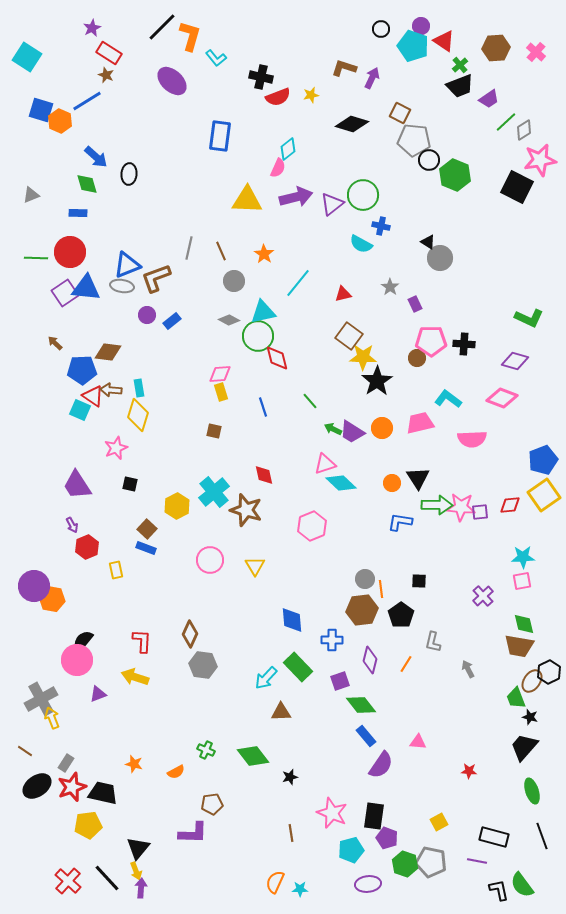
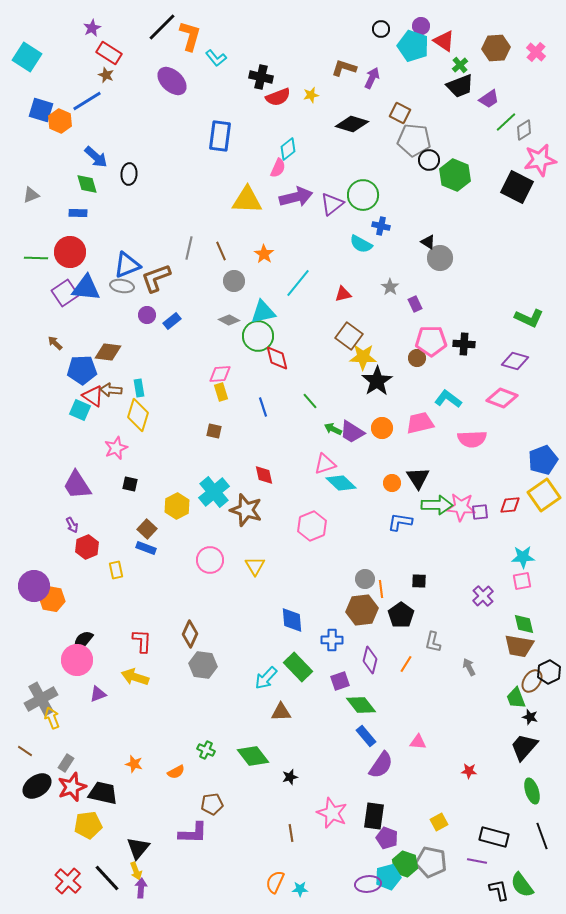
gray arrow at (468, 669): moved 1 px right, 2 px up
cyan pentagon at (351, 850): moved 37 px right, 27 px down
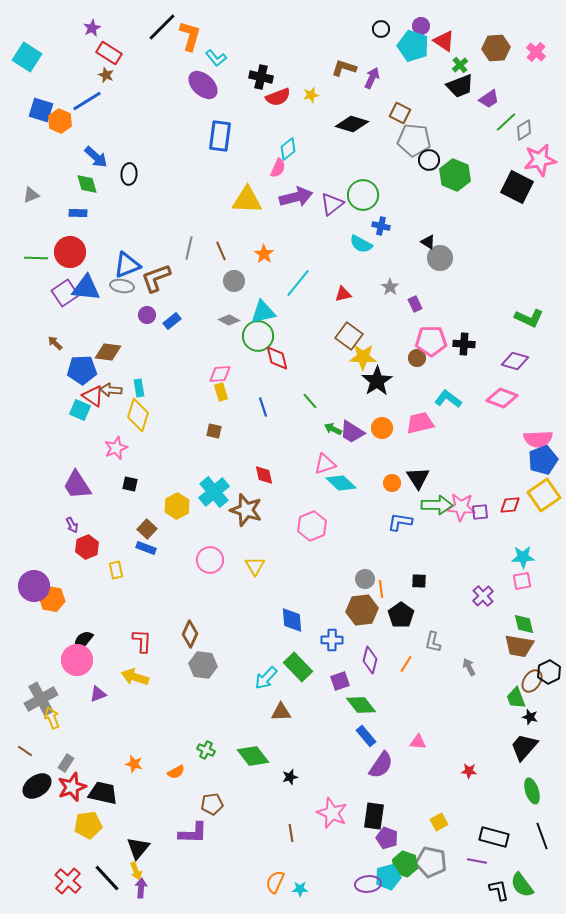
purple ellipse at (172, 81): moved 31 px right, 4 px down
pink semicircle at (472, 439): moved 66 px right
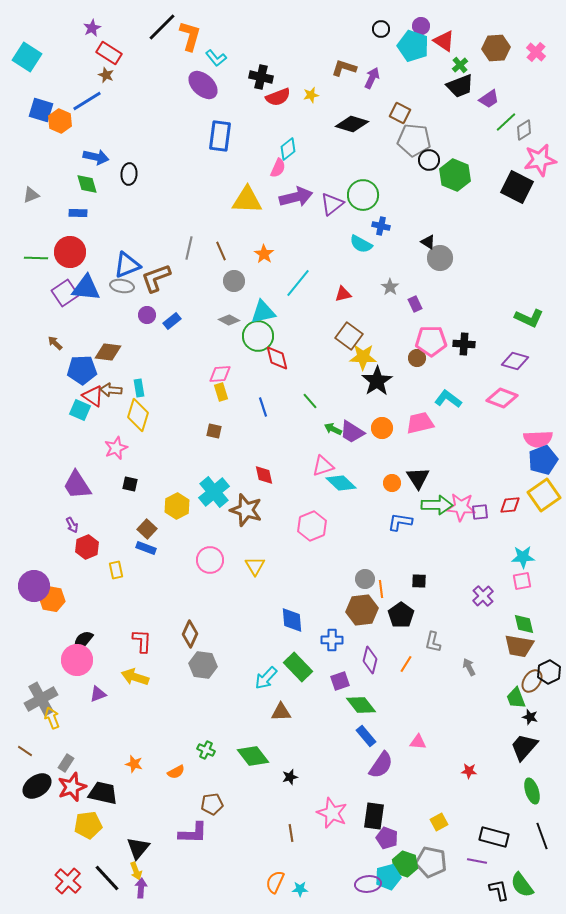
blue arrow at (96, 157): rotated 30 degrees counterclockwise
pink triangle at (325, 464): moved 2 px left, 2 px down
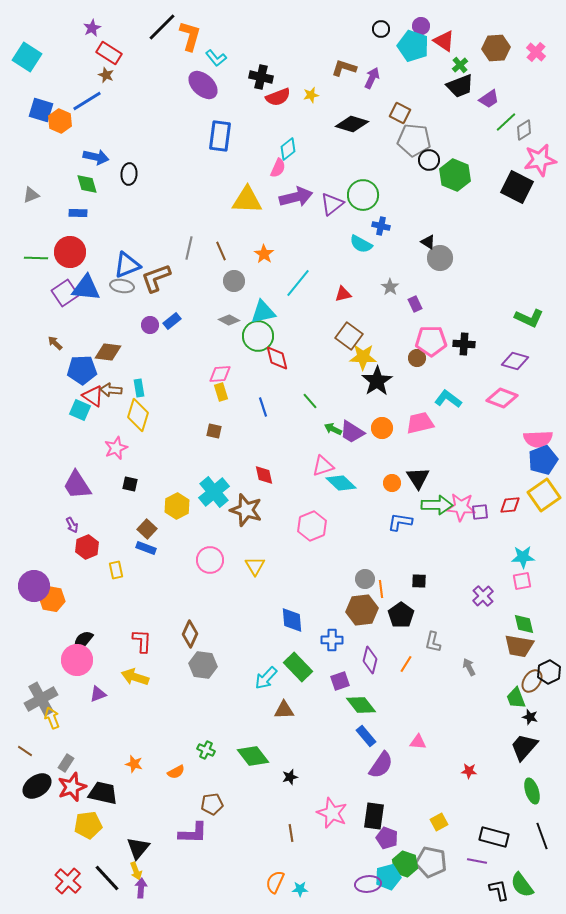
purple circle at (147, 315): moved 3 px right, 10 px down
brown triangle at (281, 712): moved 3 px right, 2 px up
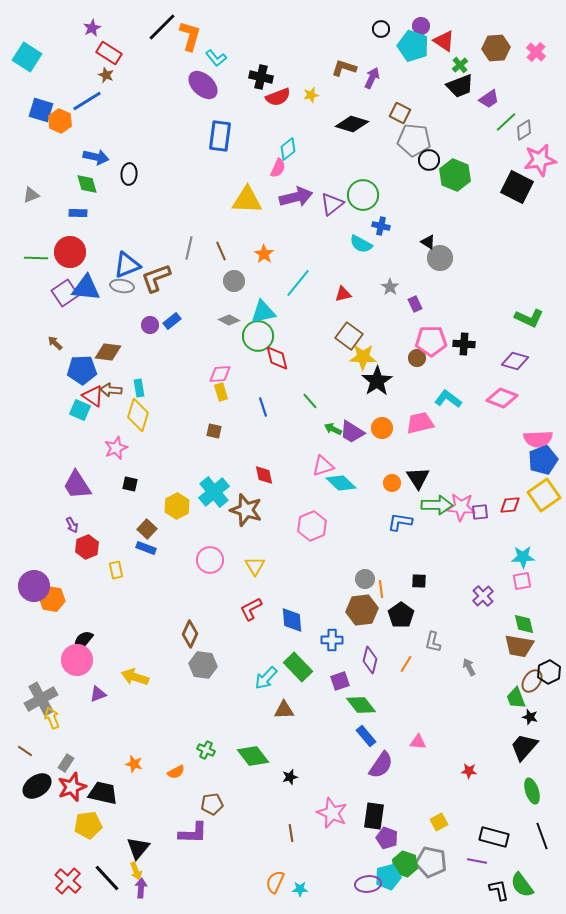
red L-shape at (142, 641): moved 109 px right, 32 px up; rotated 120 degrees counterclockwise
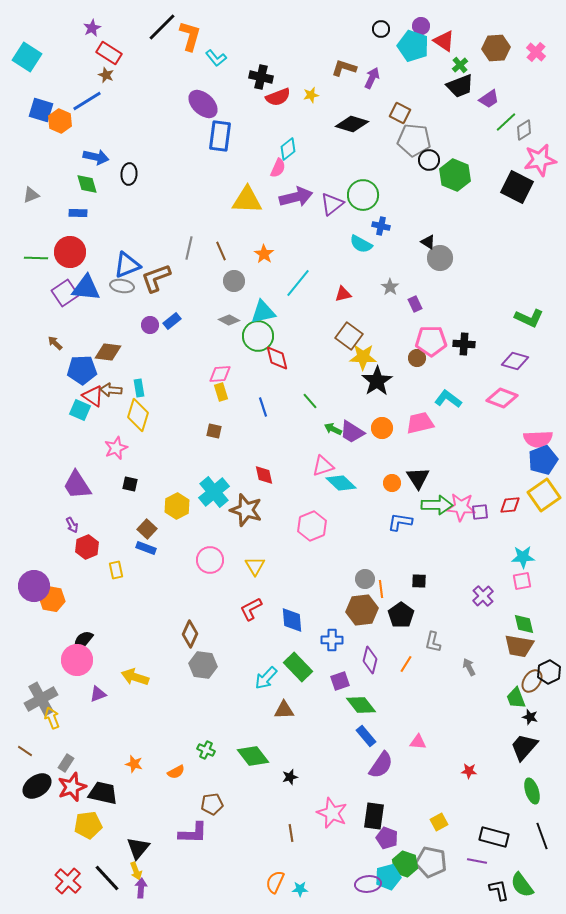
purple ellipse at (203, 85): moved 19 px down
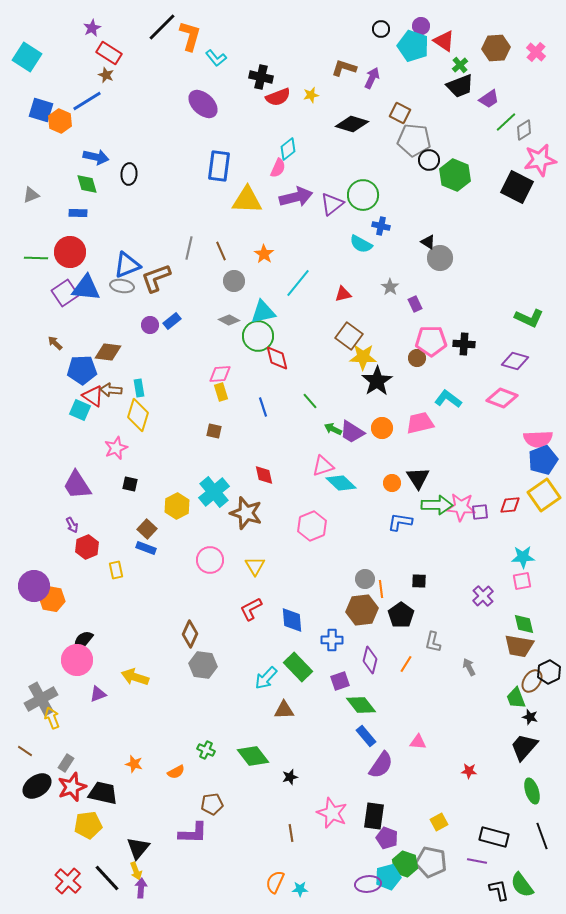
blue rectangle at (220, 136): moved 1 px left, 30 px down
brown star at (246, 510): moved 3 px down
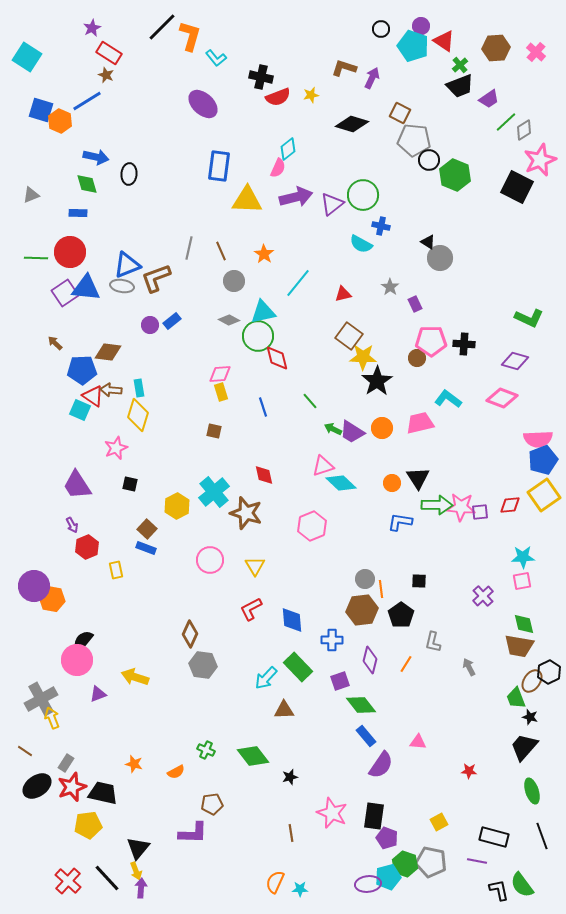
pink star at (540, 160): rotated 12 degrees counterclockwise
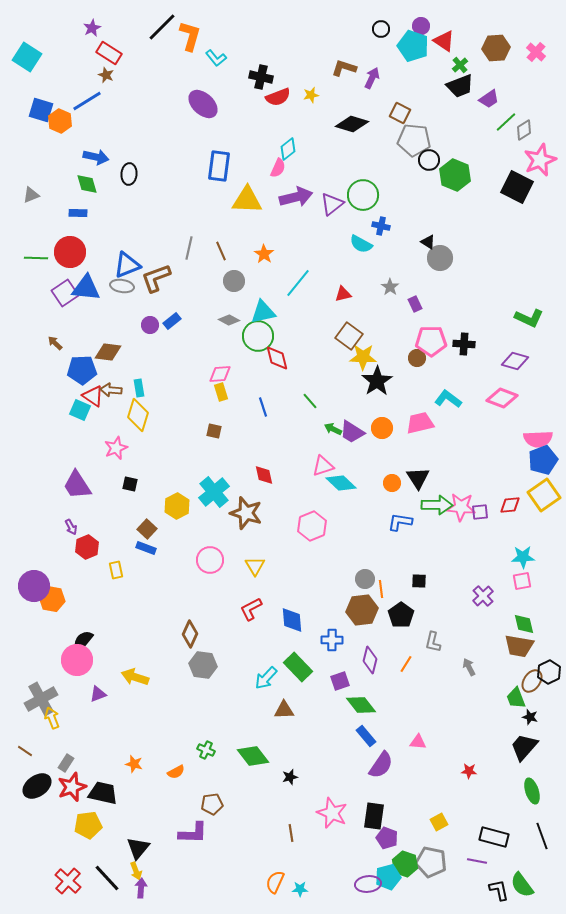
purple arrow at (72, 525): moved 1 px left, 2 px down
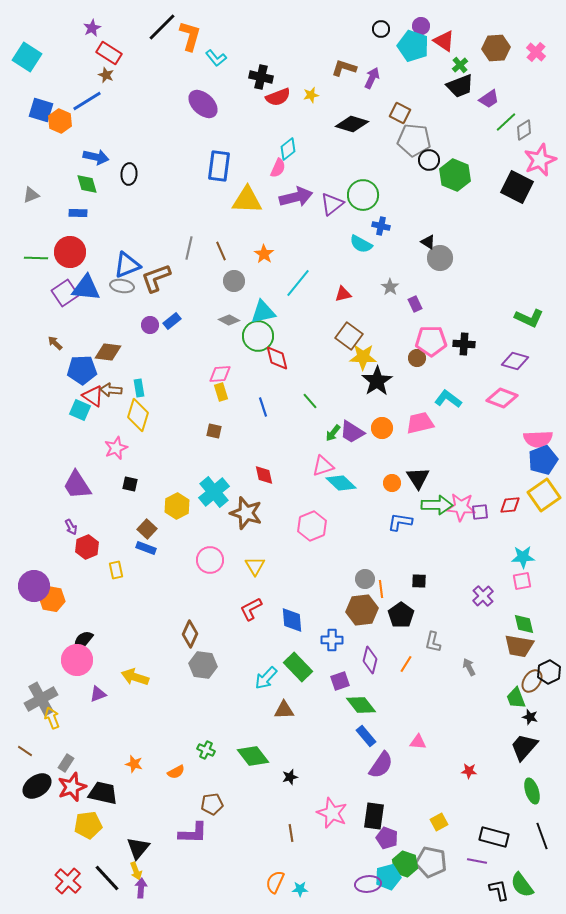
green arrow at (333, 429): moved 4 px down; rotated 78 degrees counterclockwise
